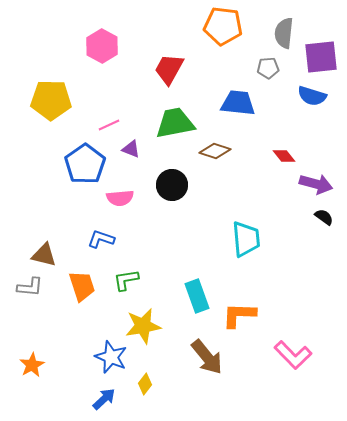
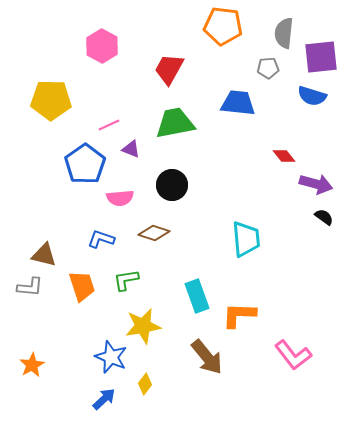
brown diamond: moved 61 px left, 82 px down
pink L-shape: rotated 6 degrees clockwise
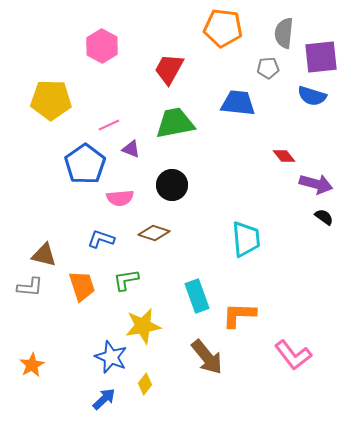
orange pentagon: moved 2 px down
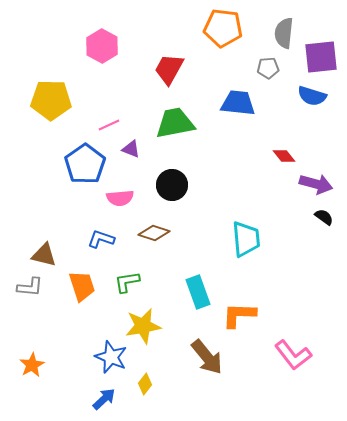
green L-shape: moved 1 px right, 2 px down
cyan rectangle: moved 1 px right, 4 px up
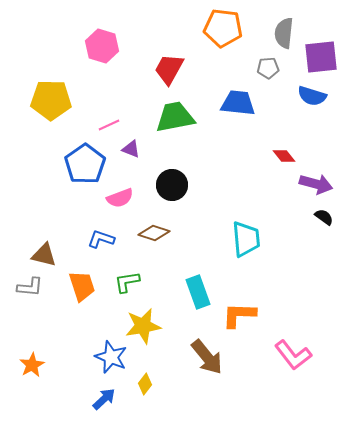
pink hexagon: rotated 12 degrees counterclockwise
green trapezoid: moved 6 px up
pink semicircle: rotated 16 degrees counterclockwise
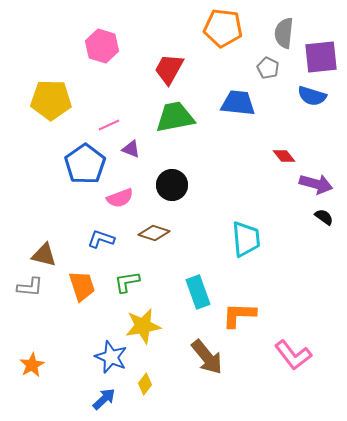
gray pentagon: rotated 30 degrees clockwise
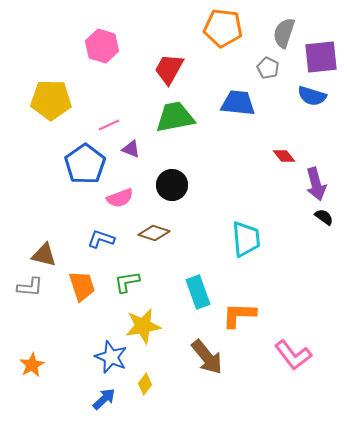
gray semicircle: rotated 12 degrees clockwise
purple arrow: rotated 60 degrees clockwise
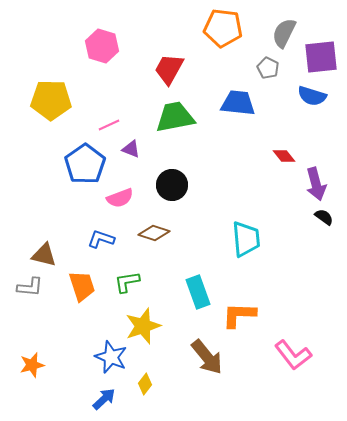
gray semicircle: rotated 8 degrees clockwise
yellow star: rotated 9 degrees counterclockwise
orange star: rotated 15 degrees clockwise
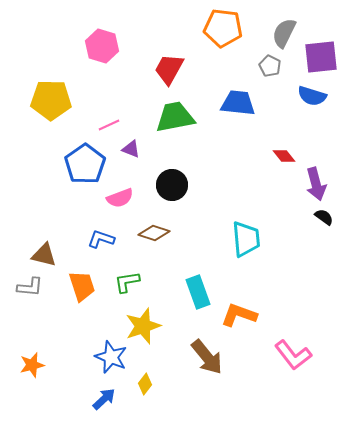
gray pentagon: moved 2 px right, 2 px up
orange L-shape: rotated 18 degrees clockwise
